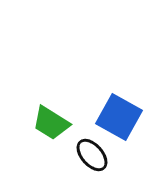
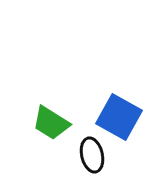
black ellipse: rotated 28 degrees clockwise
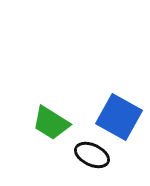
black ellipse: rotated 52 degrees counterclockwise
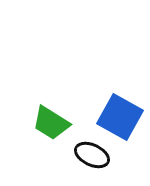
blue square: moved 1 px right
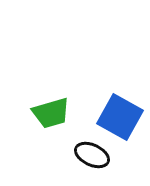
green trapezoid: moved 10 px up; rotated 48 degrees counterclockwise
